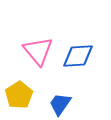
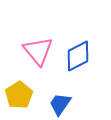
blue diamond: rotated 24 degrees counterclockwise
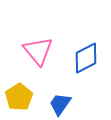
blue diamond: moved 8 px right, 2 px down
yellow pentagon: moved 2 px down
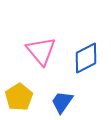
pink triangle: moved 3 px right
blue trapezoid: moved 2 px right, 2 px up
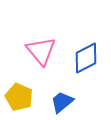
yellow pentagon: rotated 16 degrees counterclockwise
blue trapezoid: rotated 15 degrees clockwise
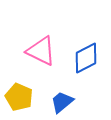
pink triangle: rotated 24 degrees counterclockwise
